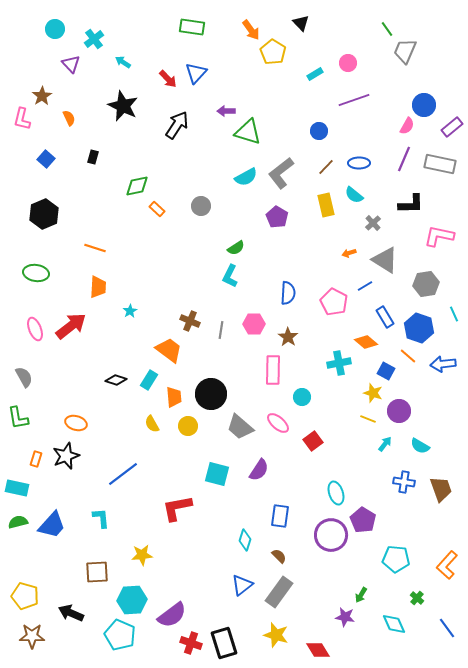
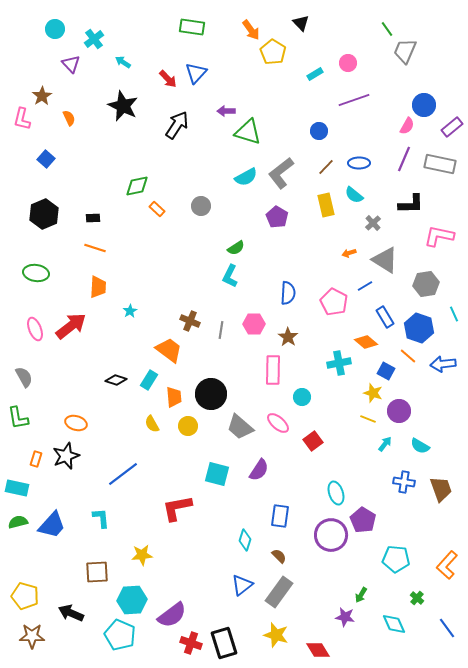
black rectangle at (93, 157): moved 61 px down; rotated 72 degrees clockwise
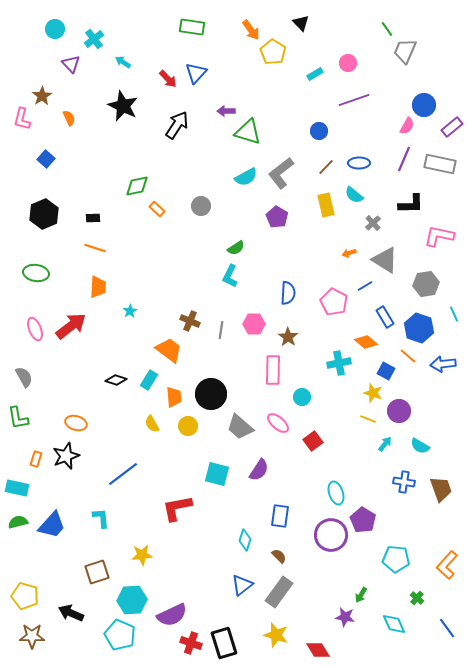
brown square at (97, 572): rotated 15 degrees counterclockwise
purple semicircle at (172, 615): rotated 12 degrees clockwise
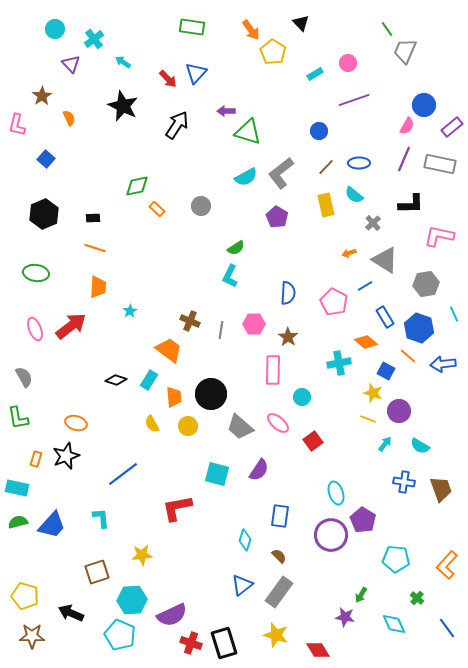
pink L-shape at (22, 119): moved 5 px left, 6 px down
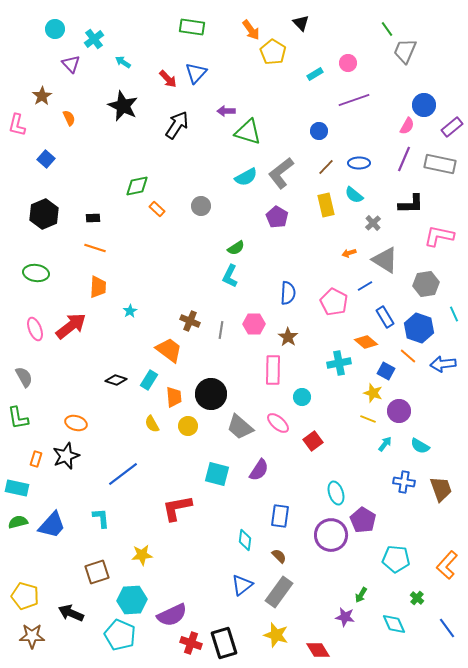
cyan diamond at (245, 540): rotated 10 degrees counterclockwise
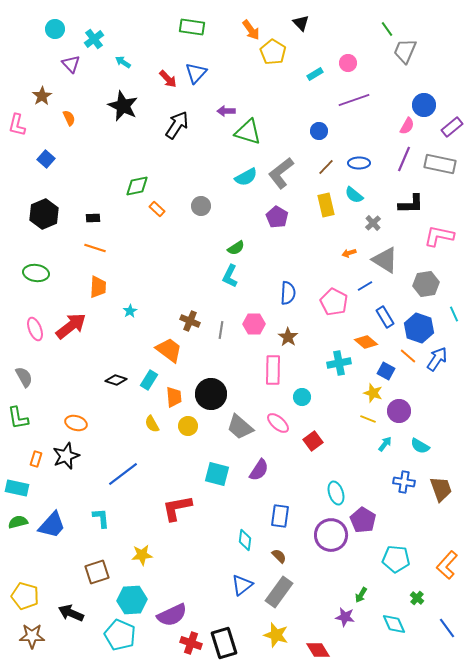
blue arrow at (443, 364): moved 6 px left, 5 px up; rotated 130 degrees clockwise
